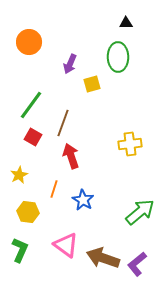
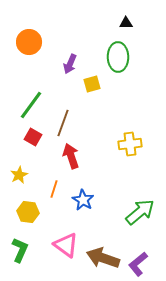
purple L-shape: moved 1 px right
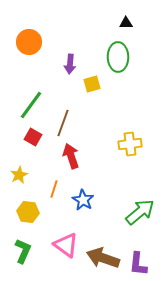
purple arrow: rotated 18 degrees counterclockwise
green L-shape: moved 3 px right, 1 px down
purple L-shape: rotated 45 degrees counterclockwise
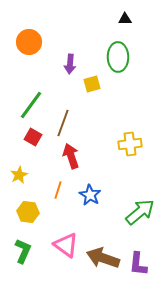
black triangle: moved 1 px left, 4 px up
orange line: moved 4 px right, 1 px down
blue star: moved 7 px right, 5 px up
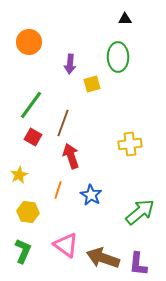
blue star: moved 1 px right
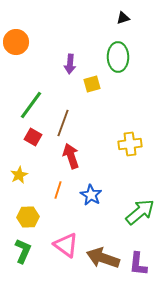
black triangle: moved 2 px left, 1 px up; rotated 16 degrees counterclockwise
orange circle: moved 13 px left
yellow hexagon: moved 5 px down; rotated 10 degrees counterclockwise
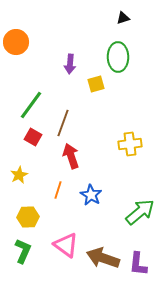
yellow square: moved 4 px right
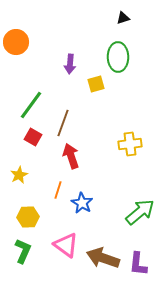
blue star: moved 9 px left, 8 px down
